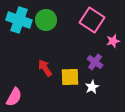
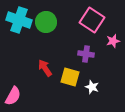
green circle: moved 2 px down
purple cross: moved 9 px left, 8 px up; rotated 28 degrees counterclockwise
yellow square: rotated 18 degrees clockwise
white star: rotated 24 degrees counterclockwise
pink semicircle: moved 1 px left, 1 px up
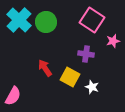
cyan cross: rotated 25 degrees clockwise
yellow square: rotated 12 degrees clockwise
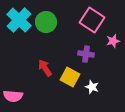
pink semicircle: rotated 66 degrees clockwise
